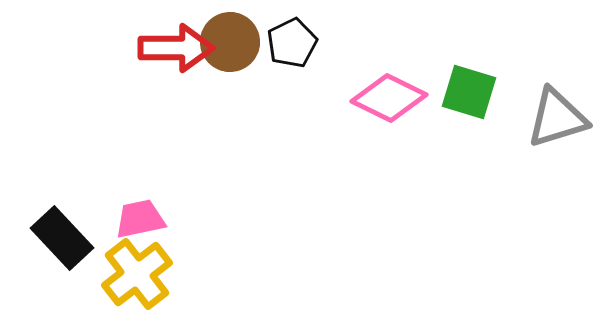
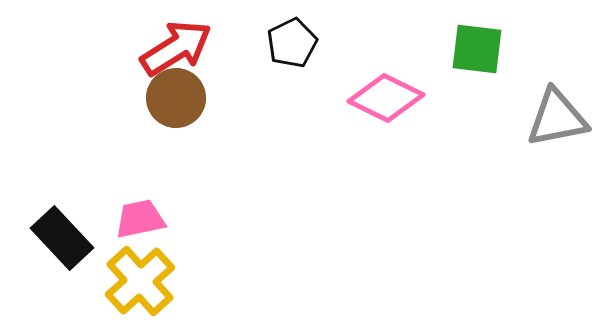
brown circle: moved 54 px left, 56 px down
red arrow: rotated 32 degrees counterclockwise
green square: moved 8 px right, 43 px up; rotated 10 degrees counterclockwise
pink diamond: moved 3 px left
gray triangle: rotated 6 degrees clockwise
yellow cross: moved 3 px right, 7 px down; rotated 4 degrees counterclockwise
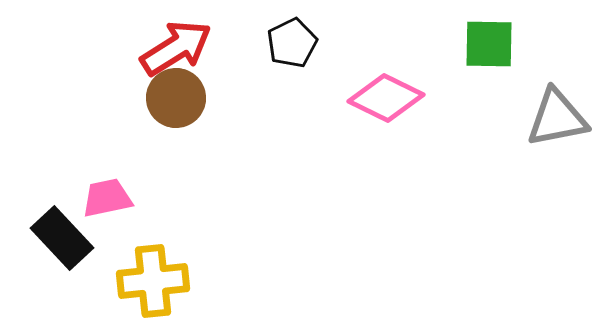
green square: moved 12 px right, 5 px up; rotated 6 degrees counterclockwise
pink trapezoid: moved 33 px left, 21 px up
yellow cross: moved 13 px right; rotated 36 degrees clockwise
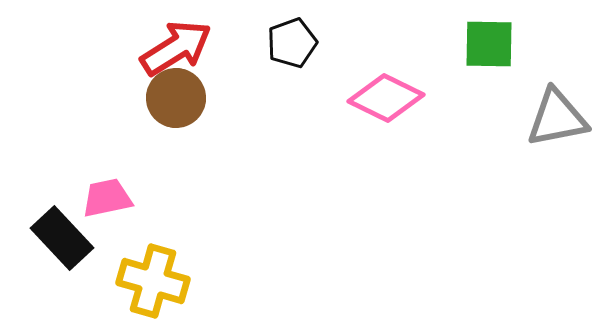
black pentagon: rotated 6 degrees clockwise
yellow cross: rotated 22 degrees clockwise
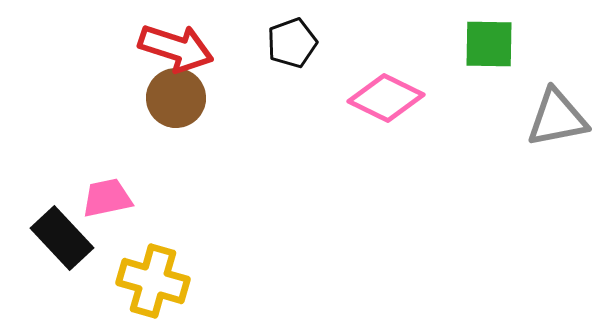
red arrow: rotated 50 degrees clockwise
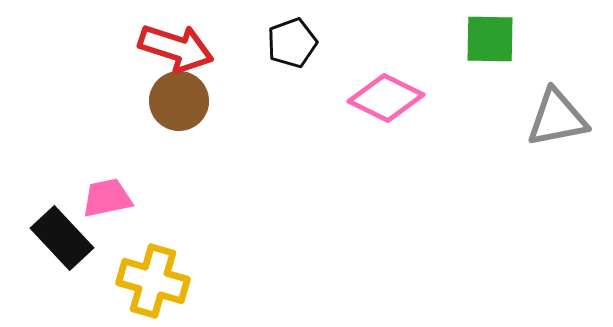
green square: moved 1 px right, 5 px up
brown circle: moved 3 px right, 3 px down
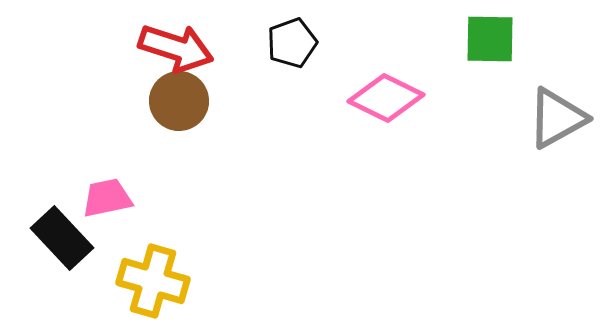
gray triangle: rotated 18 degrees counterclockwise
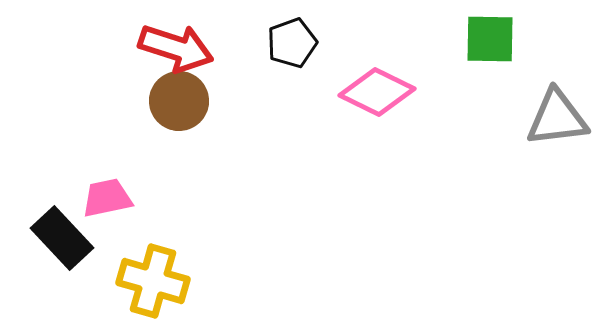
pink diamond: moved 9 px left, 6 px up
gray triangle: rotated 22 degrees clockwise
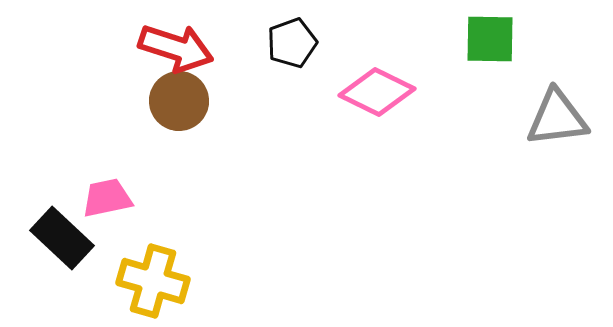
black rectangle: rotated 4 degrees counterclockwise
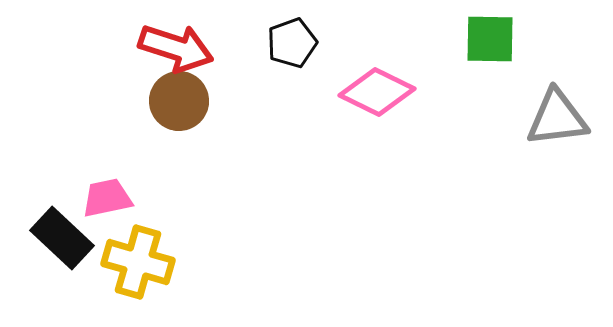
yellow cross: moved 15 px left, 19 px up
